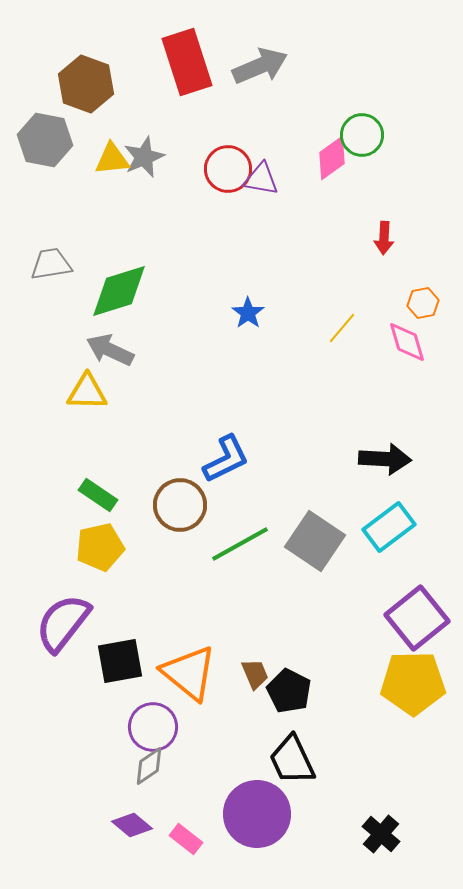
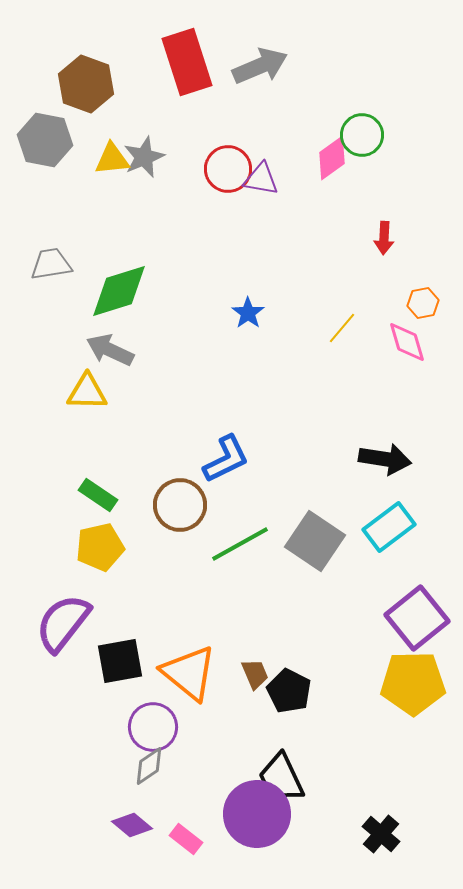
black arrow at (385, 459): rotated 6 degrees clockwise
black trapezoid at (292, 760): moved 11 px left, 18 px down
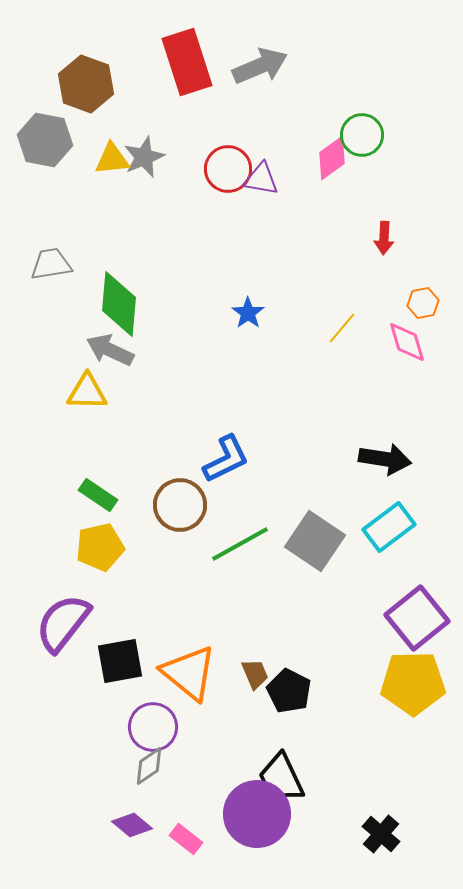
green diamond at (119, 291): moved 13 px down; rotated 68 degrees counterclockwise
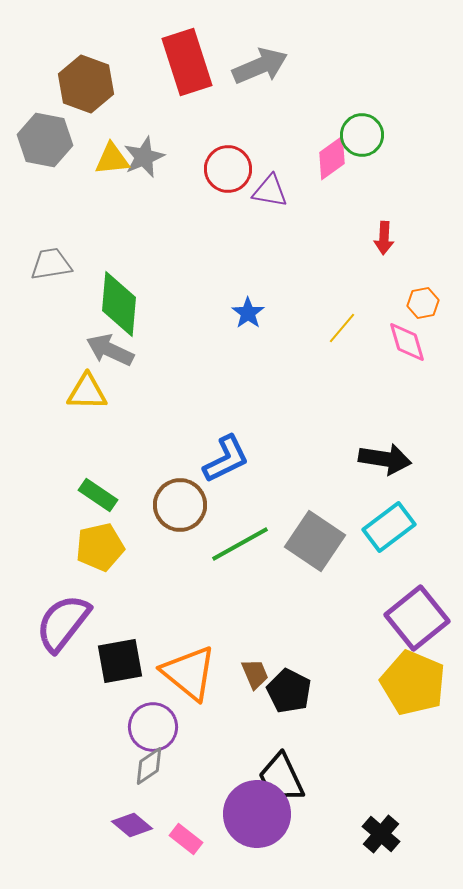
purple triangle at (261, 179): moved 9 px right, 12 px down
yellow pentagon at (413, 683): rotated 24 degrees clockwise
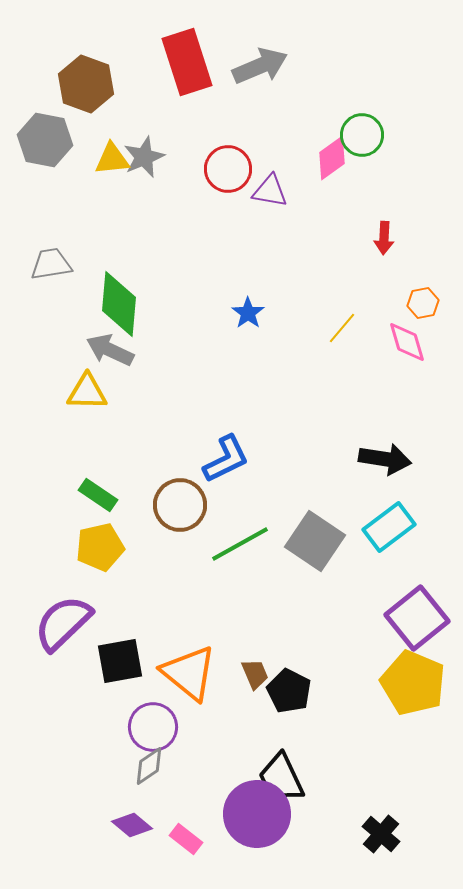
purple semicircle at (63, 623): rotated 8 degrees clockwise
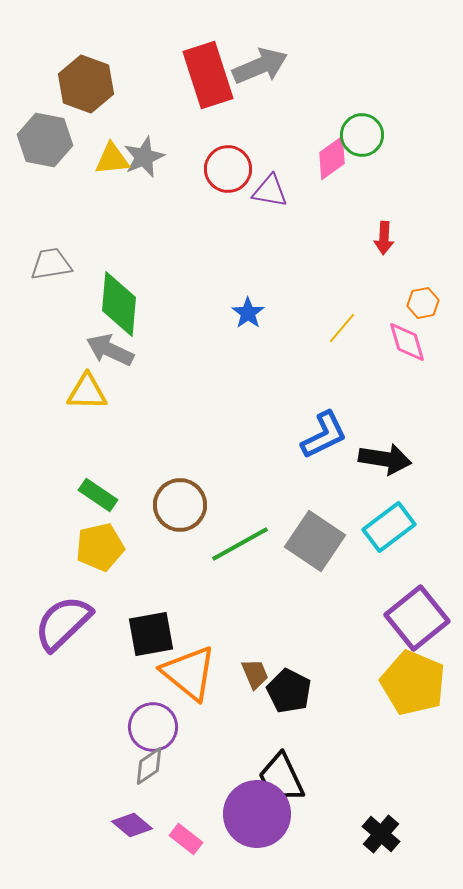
red rectangle at (187, 62): moved 21 px right, 13 px down
blue L-shape at (226, 459): moved 98 px right, 24 px up
black square at (120, 661): moved 31 px right, 27 px up
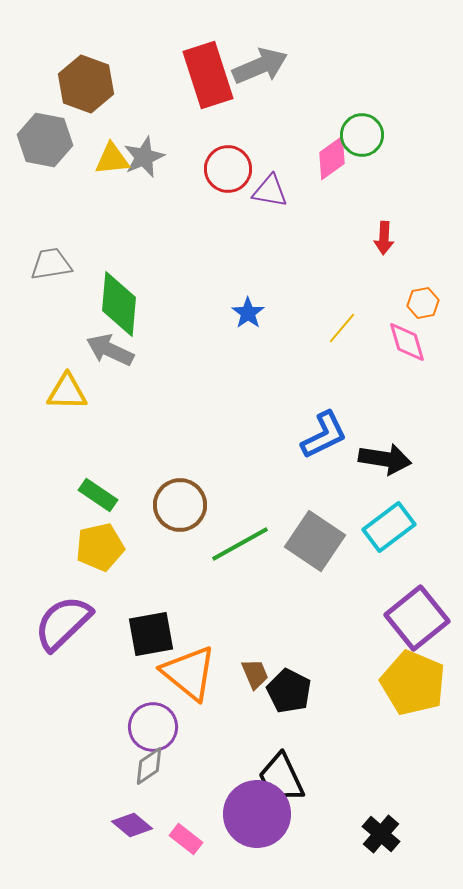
yellow triangle at (87, 392): moved 20 px left
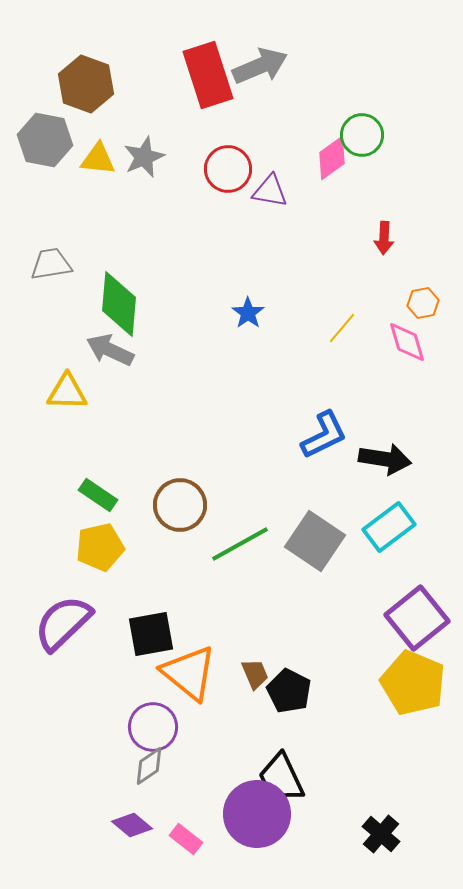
yellow triangle at (112, 159): moved 14 px left; rotated 12 degrees clockwise
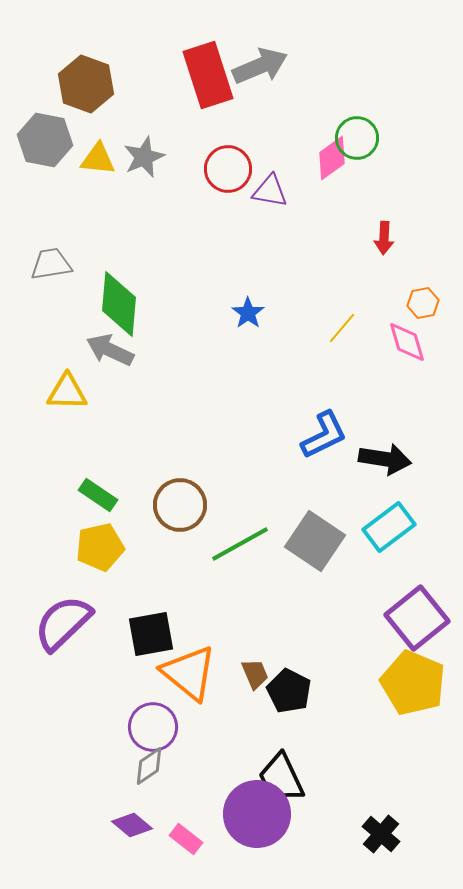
green circle at (362, 135): moved 5 px left, 3 px down
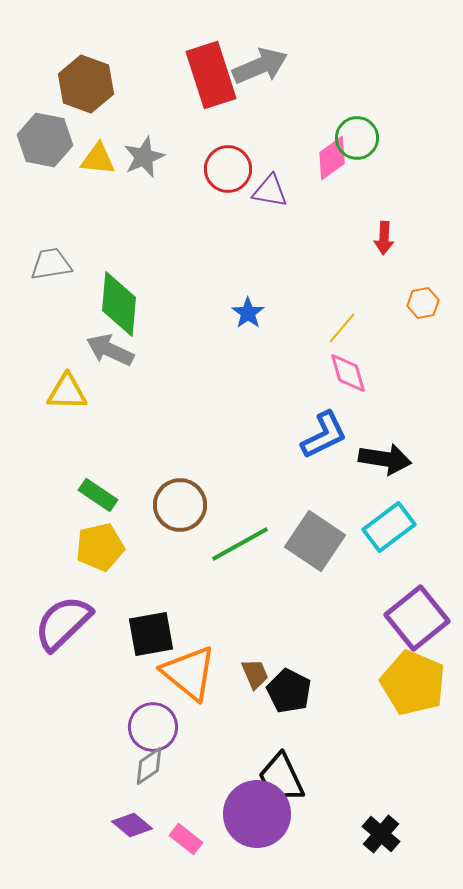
red rectangle at (208, 75): moved 3 px right
pink diamond at (407, 342): moved 59 px left, 31 px down
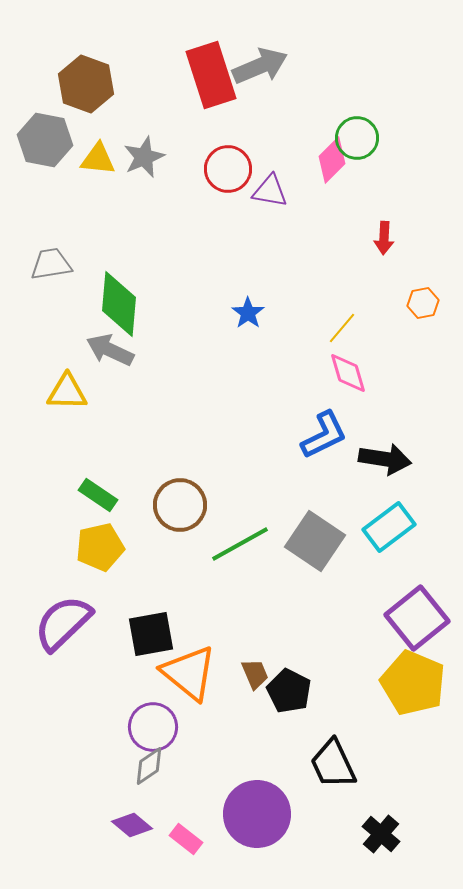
pink diamond at (332, 158): moved 2 px down; rotated 9 degrees counterclockwise
black trapezoid at (281, 778): moved 52 px right, 14 px up
